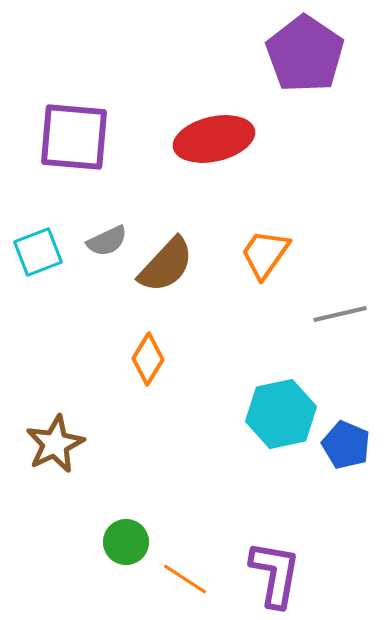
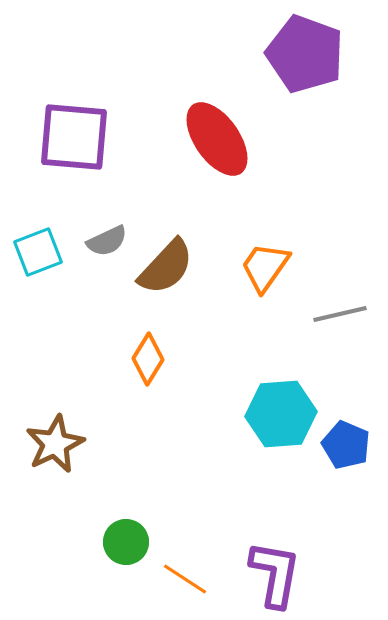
purple pentagon: rotated 14 degrees counterclockwise
red ellipse: moved 3 px right; rotated 68 degrees clockwise
orange trapezoid: moved 13 px down
brown semicircle: moved 2 px down
cyan hexagon: rotated 8 degrees clockwise
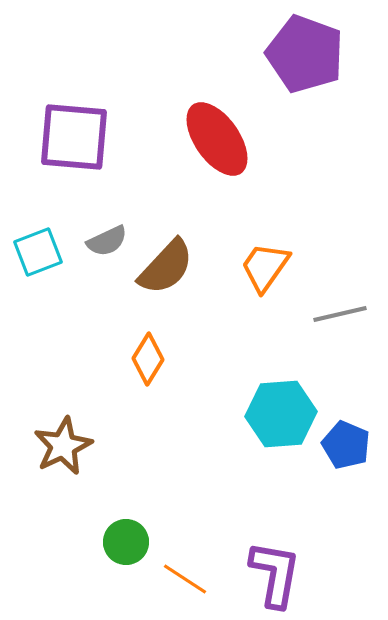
brown star: moved 8 px right, 2 px down
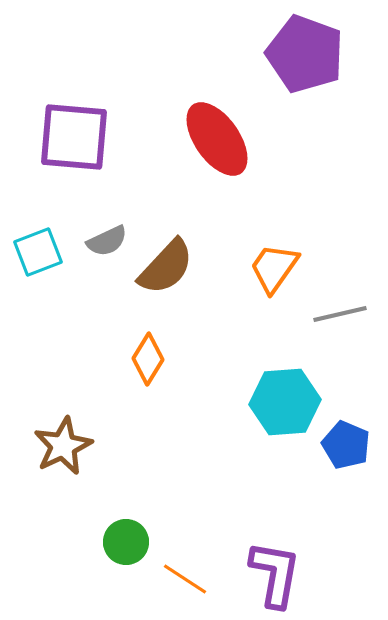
orange trapezoid: moved 9 px right, 1 px down
cyan hexagon: moved 4 px right, 12 px up
